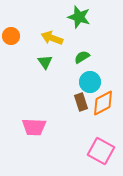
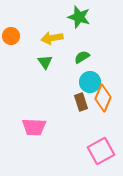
yellow arrow: rotated 30 degrees counterclockwise
orange diamond: moved 5 px up; rotated 40 degrees counterclockwise
pink square: rotated 32 degrees clockwise
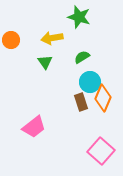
orange circle: moved 4 px down
pink trapezoid: rotated 40 degrees counterclockwise
pink square: rotated 20 degrees counterclockwise
